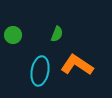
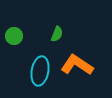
green circle: moved 1 px right, 1 px down
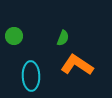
green semicircle: moved 6 px right, 4 px down
cyan ellipse: moved 9 px left, 5 px down; rotated 12 degrees counterclockwise
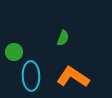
green circle: moved 16 px down
orange L-shape: moved 4 px left, 12 px down
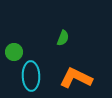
orange L-shape: moved 3 px right, 1 px down; rotated 8 degrees counterclockwise
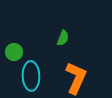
orange L-shape: rotated 88 degrees clockwise
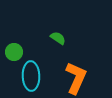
green semicircle: moved 5 px left; rotated 77 degrees counterclockwise
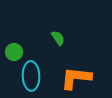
green semicircle: rotated 21 degrees clockwise
orange L-shape: rotated 108 degrees counterclockwise
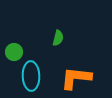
green semicircle: rotated 49 degrees clockwise
